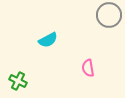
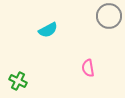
gray circle: moved 1 px down
cyan semicircle: moved 10 px up
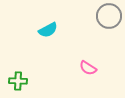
pink semicircle: rotated 48 degrees counterclockwise
green cross: rotated 24 degrees counterclockwise
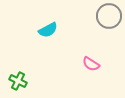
pink semicircle: moved 3 px right, 4 px up
green cross: rotated 24 degrees clockwise
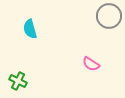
cyan semicircle: moved 18 px left, 1 px up; rotated 102 degrees clockwise
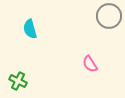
pink semicircle: moved 1 px left; rotated 24 degrees clockwise
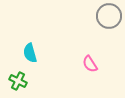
cyan semicircle: moved 24 px down
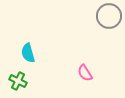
cyan semicircle: moved 2 px left
pink semicircle: moved 5 px left, 9 px down
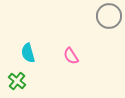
pink semicircle: moved 14 px left, 17 px up
green cross: moved 1 px left; rotated 12 degrees clockwise
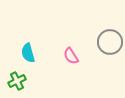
gray circle: moved 1 px right, 26 px down
green cross: rotated 24 degrees clockwise
